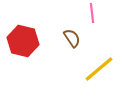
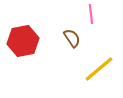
pink line: moved 1 px left, 1 px down
red hexagon: rotated 24 degrees counterclockwise
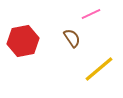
pink line: rotated 72 degrees clockwise
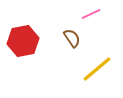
yellow line: moved 2 px left
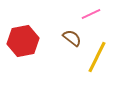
brown semicircle: rotated 18 degrees counterclockwise
yellow line: moved 12 px up; rotated 24 degrees counterclockwise
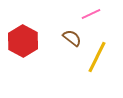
red hexagon: rotated 20 degrees counterclockwise
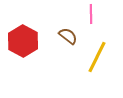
pink line: rotated 66 degrees counterclockwise
brown semicircle: moved 4 px left, 2 px up
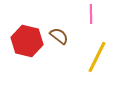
brown semicircle: moved 9 px left
red hexagon: moved 4 px right; rotated 16 degrees counterclockwise
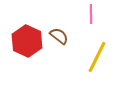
red hexagon: rotated 12 degrees clockwise
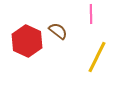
brown semicircle: moved 1 px left, 5 px up
